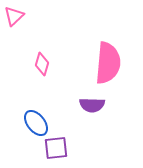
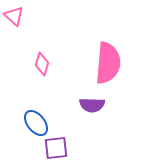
pink triangle: rotated 35 degrees counterclockwise
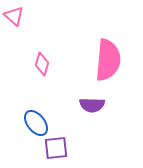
pink semicircle: moved 3 px up
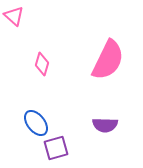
pink semicircle: rotated 21 degrees clockwise
purple semicircle: moved 13 px right, 20 px down
purple square: rotated 10 degrees counterclockwise
